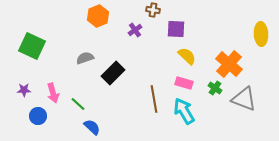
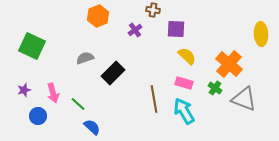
purple star: rotated 16 degrees counterclockwise
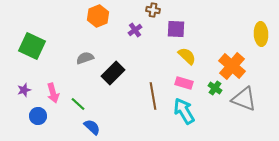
orange cross: moved 3 px right, 2 px down
brown line: moved 1 px left, 3 px up
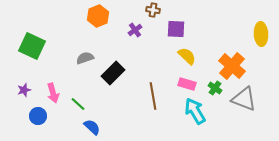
pink rectangle: moved 3 px right, 1 px down
cyan arrow: moved 11 px right
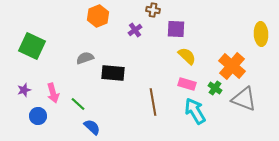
black rectangle: rotated 50 degrees clockwise
brown line: moved 6 px down
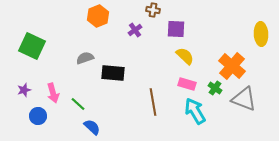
yellow semicircle: moved 2 px left
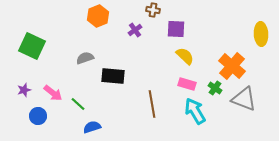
black rectangle: moved 3 px down
pink arrow: rotated 36 degrees counterclockwise
brown line: moved 1 px left, 2 px down
blue semicircle: rotated 60 degrees counterclockwise
